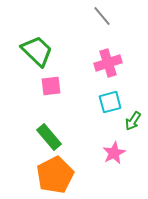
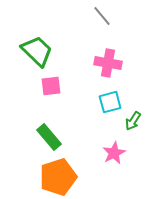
pink cross: rotated 28 degrees clockwise
orange pentagon: moved 3 px right, 2 px down; rotated 9 degrees clockwise
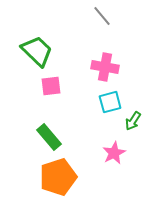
pink cross: moved 3 px left, 4 px down
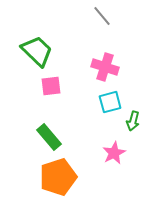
pink cross: rotated 8 degrees clockwise
green arrow: rotated 18 degrees counterclockwise
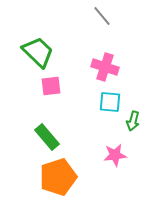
green trapezoid: moved 1 px right, 1 px down
cyan square: rotated 20 degrees clockwise
green rectangle: moved 2 px left
pink star: moved 1 px right, 2 px down; rotated 20 degrees clockwise
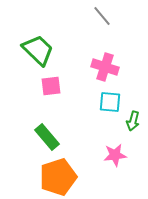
green trapezoid: moved 2 px up
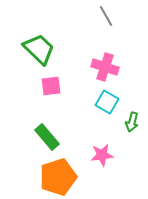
gray line: moved 4 px right; rotated 10 degrees clockwise
green trapezoid: moved 1 px right, 1 px up
cyan square: moved 3 px left; rotated 25 degrees clockwise
green arrow: moved 1 px left, 1 px down
pink star: moved 13 px left
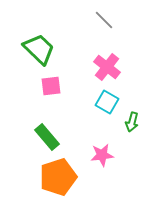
gray line: moved 2 px left, 4 px down; rotated 15 degrees counterclockwise
pink cross: moved 2 px right; rotated 20 degrees clockwise
